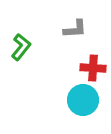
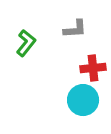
green L-shape: moved 5 px right, 4 px up
red cross: rotated 10 degrees counterclockwise
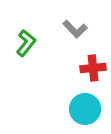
gray L-shape: rotated 50 degrees clockwise
cyan circle: moved 2 px right, 9 px down
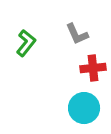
gray L-shape: moved 2 px right, 5 px down; rotated 20 degrees clockwise
cyan circle: moved 1 px left, 1 px up
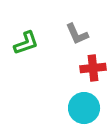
green L-shape: rotated 32 degrees clockwise
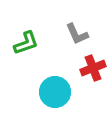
red cross: rotated 15 degrees counterclockwise
cyan circle: moved 29 px left, 16 px up
